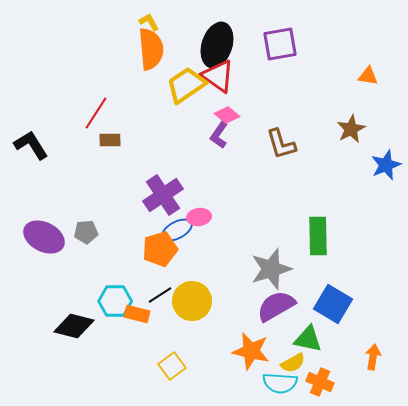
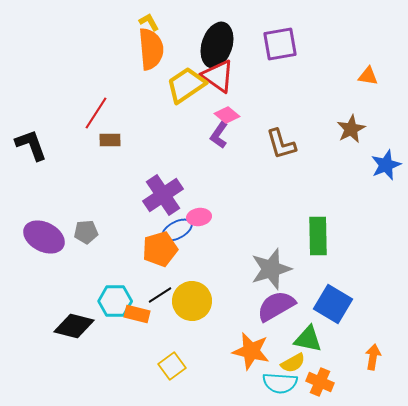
black L-shape: rotated 12 degrees clockwise
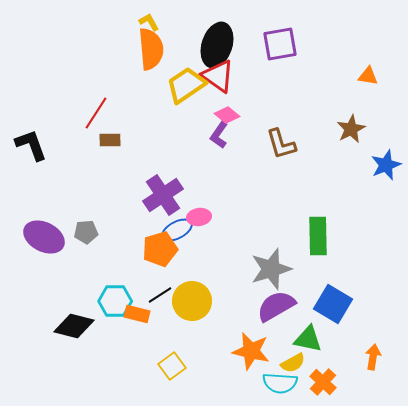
orange cross: moved 3 px right; rotated 20 degrees clockwise
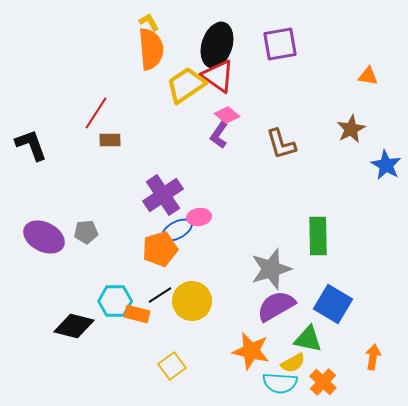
blue star: rotated 20 degrees counterclockwise
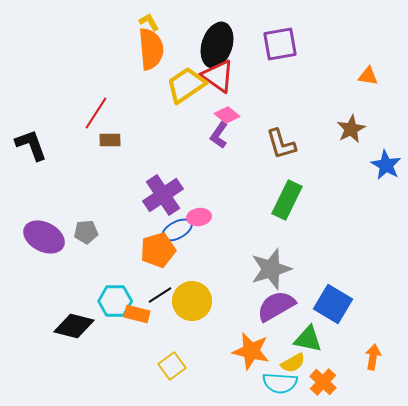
green rectangle: moved 31 px left, 36 px up; rotated 27 degrees clockwise
orange pentagon: moved 2 px left, 1 px down
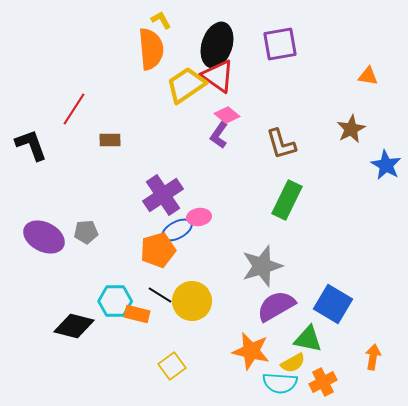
yellow L-shape: moved 12 px right, 2 px up
red line: moved 22 px left, 4 px up
gray star: moved 9 px left, 3 px up
black line: rotated 65 degrees clockwise
orange cross: rotated 20 degrees clockwise
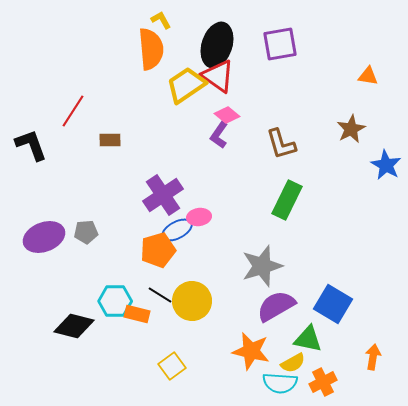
red line: moved 1 px left, 2 px down
purple ellipse: rotated 48 degrees counterclockwise
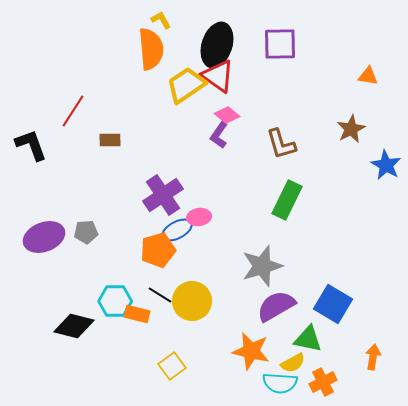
purple square: rotated 9 degrees clockwise
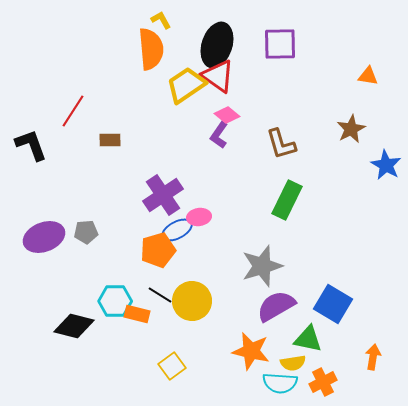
yellow semicircle: rotated 20 degrees clockwise
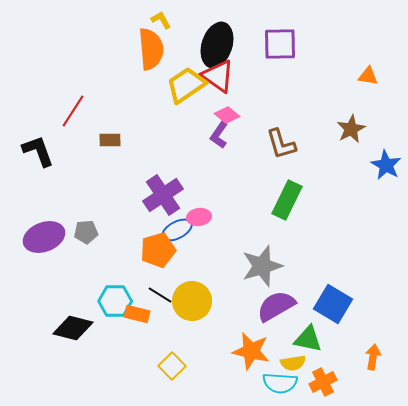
black L-shape: moved 7 px right, 6 px down
black diamond: moved 1 px left, 2 px down
yellow square: rotated 8 degrees counterclockwise
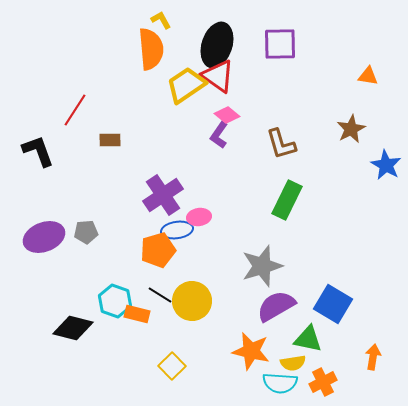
red line: moved 2 px right, 1 px up
blue ellipse: rotated 20 degrees clockwise
cyan hexagon: rotated 20 degrees clockwise
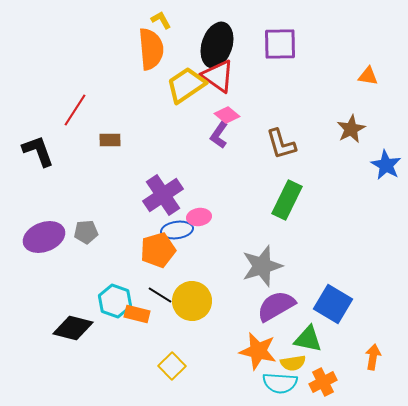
orange star: moved 7 px right
